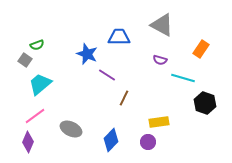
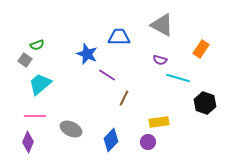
cyan line: moved 5 px left
pink line: rotated 35 degrees clockwise
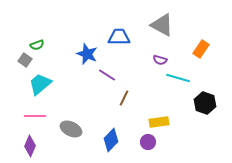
purple diamond: moved 2 px right, 4 px down
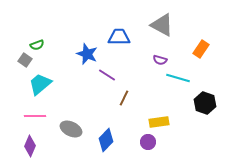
blue diamond: moved 5 px left
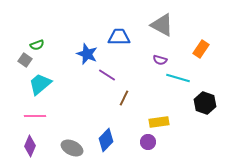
gray ellipse: moved 1 px right, 19 px down
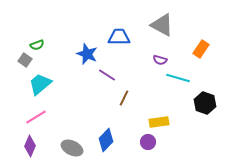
pink line: moved 1 px right, 1 px down; rotated 30 degrees counterclockwise
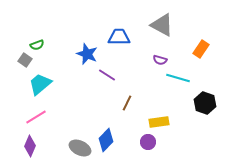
brown line: moved 3 px right, 5 px down
gray ellipse: moved 8 px right
